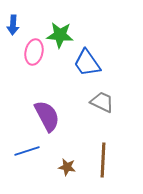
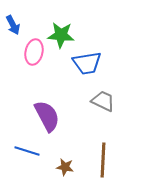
blue arrow: rotated 30 degrees counterclockwise
green star: moved 1 px right
blue trapezoid: rotated 64 degrees counterclockwise
gray trapezoid: moved 1 px right, 1 px up
blue line: rotated 35 degrees clockwise
brown star: moved 2 px left
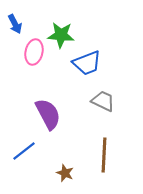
blue arrow: moved 2 px right, 1 px up
blue trapezoid: rotated 12 degrees counterclockwise
purple semicircle: moved 1 px right, 2 px up
blue line: moved 3 px left; rotated 55 degrees counterclockwise
brown line: moved 1 px right, 5 px up
brown star: moved 6 px down; rotated 12 degrees clockwise
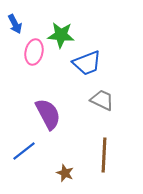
gray trapezoid: moved 1 px left, 1 px up
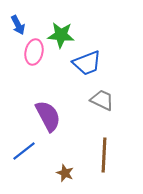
blue arrow: moved 3 px right, 1 px down
purple semicircle: moved 2 px down
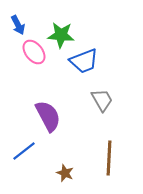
pink ellipse: rotated 50 degrees counterclockwise
blue trapezoid: moved 3 px left, 2 px up
gray trapezoid: rotated 35 degrees clockwise
brown line: moved 5 px right, 3 px down
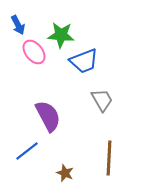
blue line: moved 3 px right
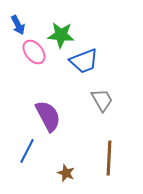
blue line: rotated 25 degrees counterclockwise
brown star: moved 1 px right
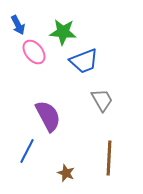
green star: moved 2 px right, 3 px up
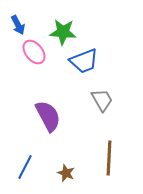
blue line: moved 2 px left, 16 px down
